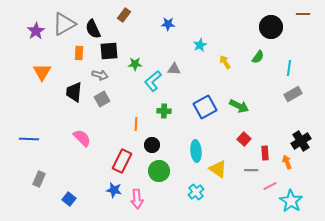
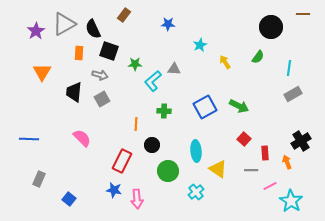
black square at (109, 51): rotated 24 degrees clockwise
green circle at (159, 171): moved 9 px right
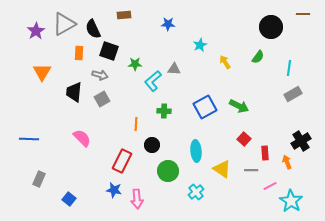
brown rectangle at (124, 15): rotated 48 degrees clockwise
yellow triangle at (218, 169): moved 4 px right
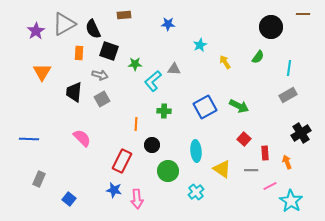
gray rectangle at (293, 94): moved 5 px left, 1 px down
black cross at (301, 141): moved 8 px up
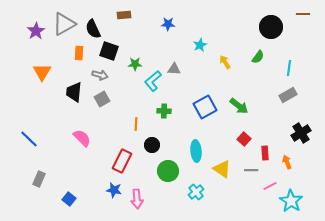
green arrow at (239, 106): rotated 12 degrees clockwise
blue line at (29, 139): rotated 42 degrees clockwise
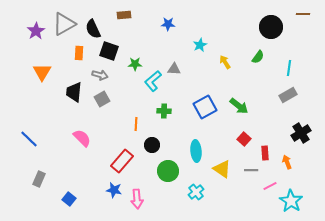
red rectangle at (122, 161): rotated 15 degrees clockwise
